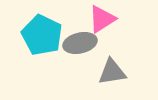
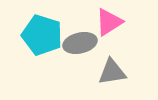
pink triangle: moved 7 px right, 3 px down
cyan pentagon: rotated 9 degrees counterclockwise
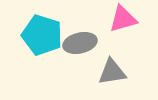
pink triangle: moved 14 px right, 3 px up; rotated 16 degrees clockwise
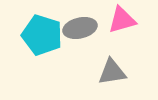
pink triangle: moved 1 px left, 1 px down
gray ellipse: moved 15 px up
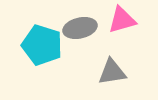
cyan pentagon: moved 10 px down
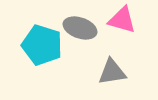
pink triangle: rotated 32 degrees clockwise
gray ellipse: rotated 32 degrees clockwise
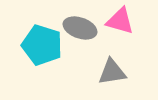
pink triangle: moved 2 px left, 1 px down
